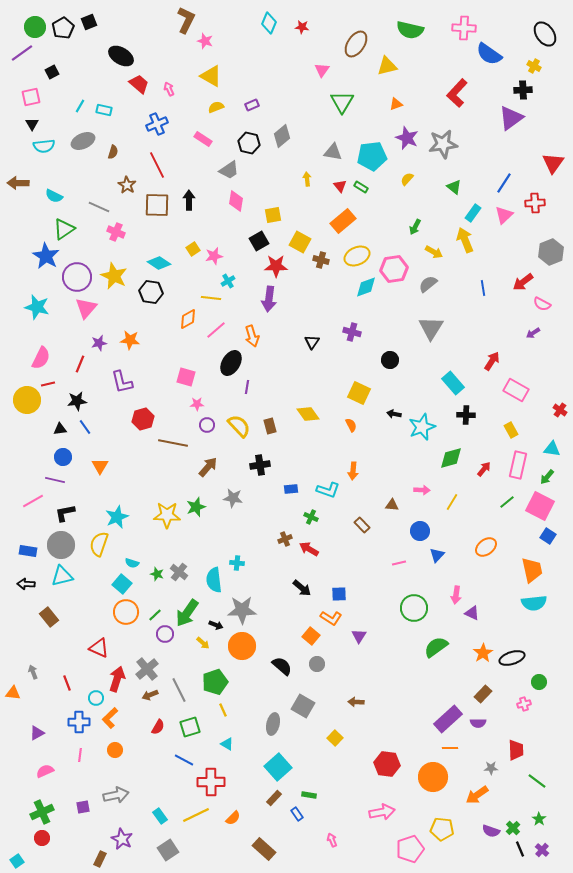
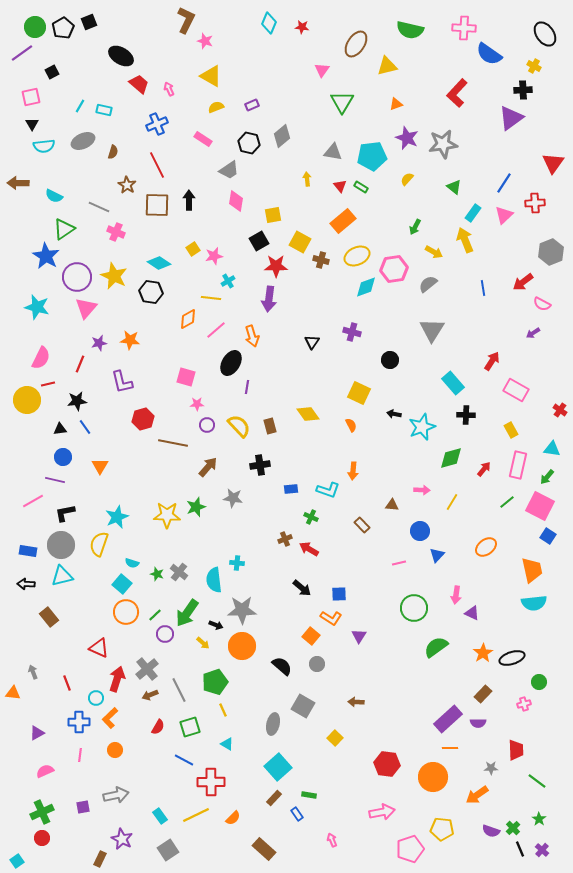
gray triangle at (431, 328): moved 1 px right, 2 px down
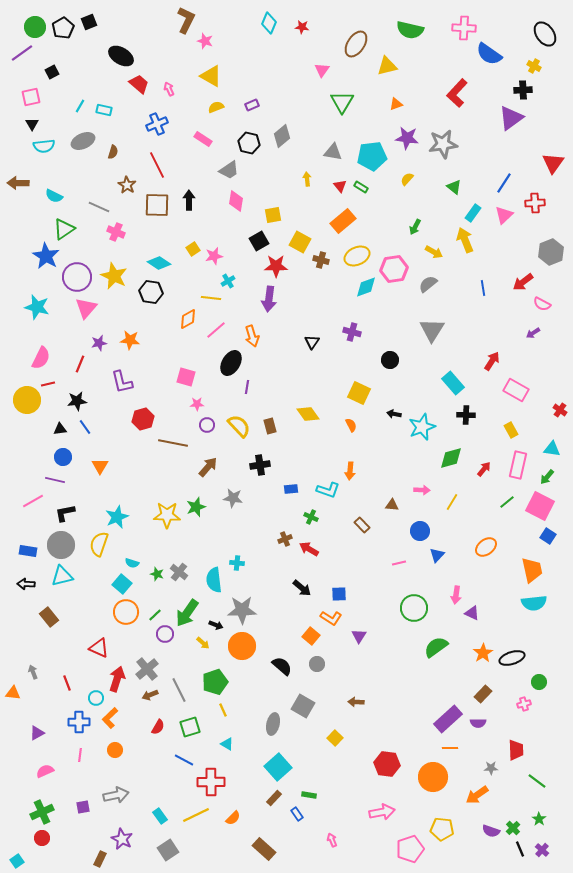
purple star at (407, 138): rotated 15 degrees counterclockwise
orange arrow at (353, 471): moved 3 px left
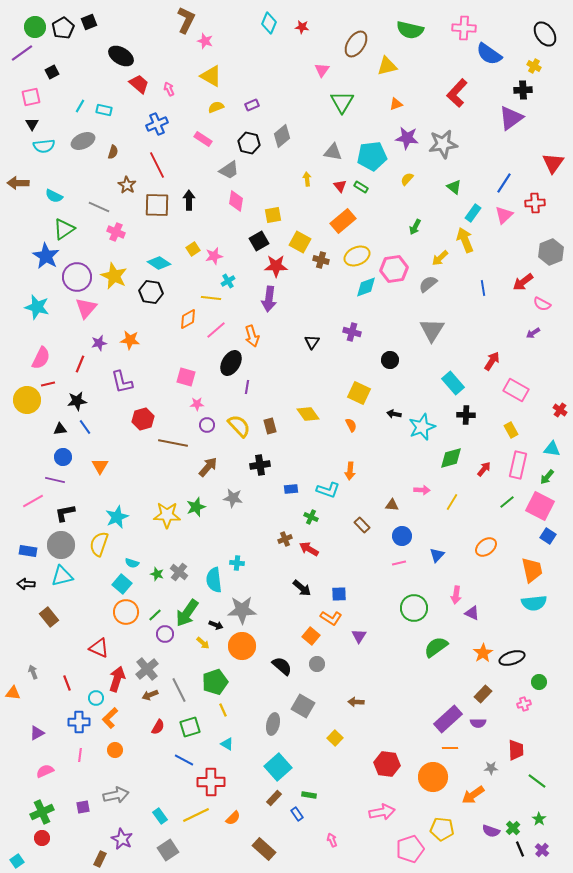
yellow arrow at (434, 252): moved 6 px right, 6 px down; rotated 108 degrees clockwise
blue circle at (420, 531): moved 18 px left, 5 px down
orange arrow at (477, 795): moved 4 px left
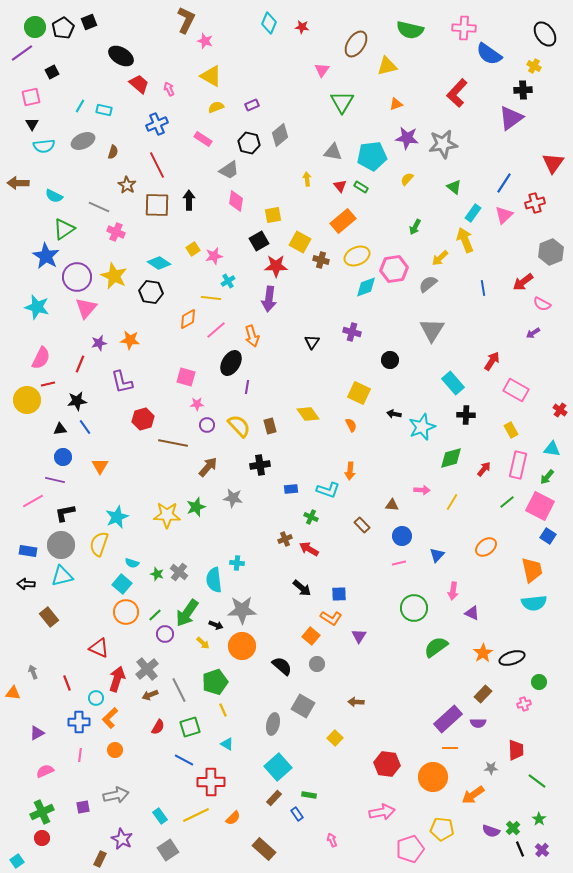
gray diamond at (282, 136): moved 2 px left, 1 px up
red cross at (535, 203): rotated 12 degrees counterclockwise
pink arrow at (456, 595): moved 3 px left, 4 px up
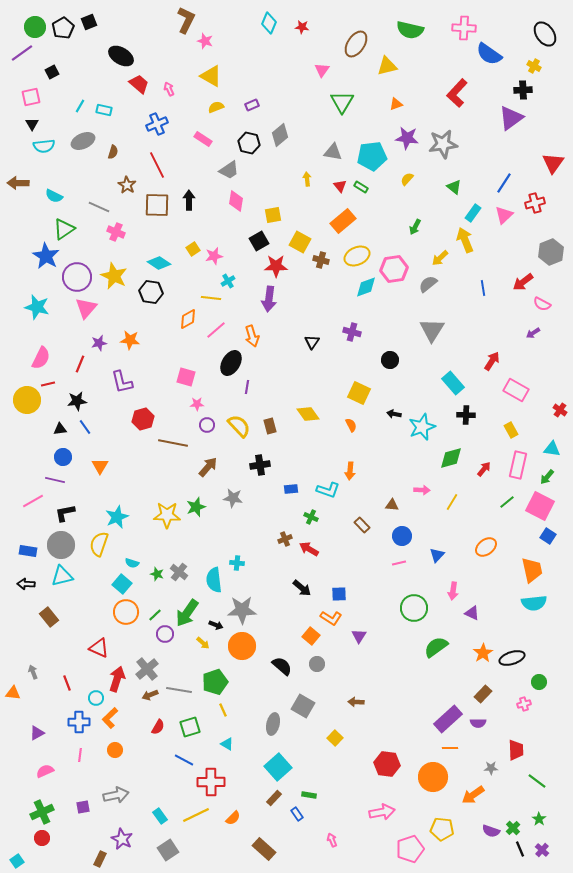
gray line at (179, 690): rotated 55 degrees counterclockwise
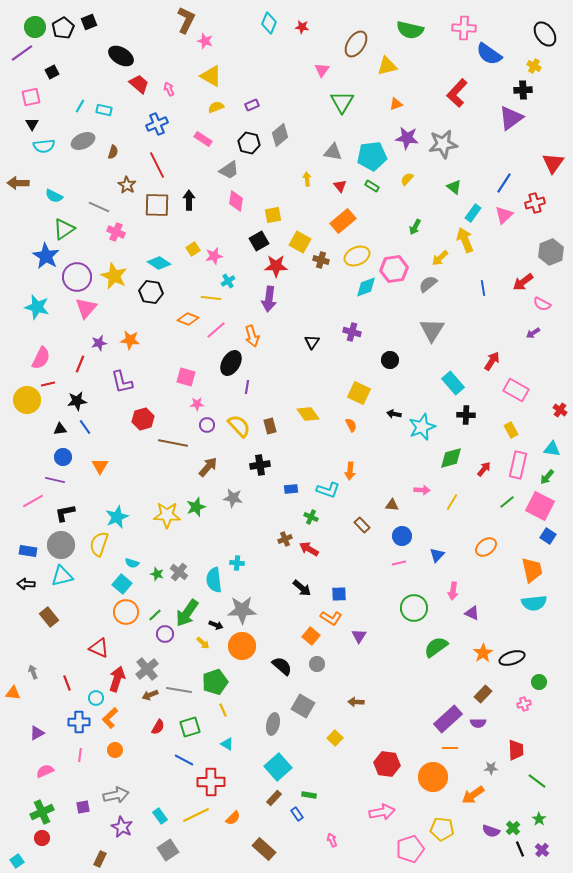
green rectangle at (361, 187): moved 11 px right, 1 px up
orange diamond at (188, 319): rotated 50 degrees clockwise
purple star at (122, 839): moved 12 px up
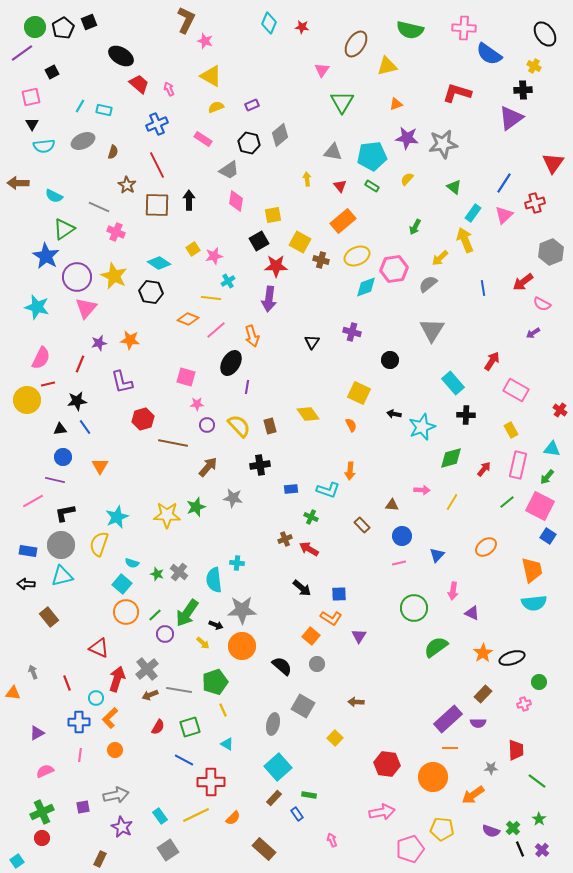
red L-shape at (457, 93): rotated 64 degrees clockwise
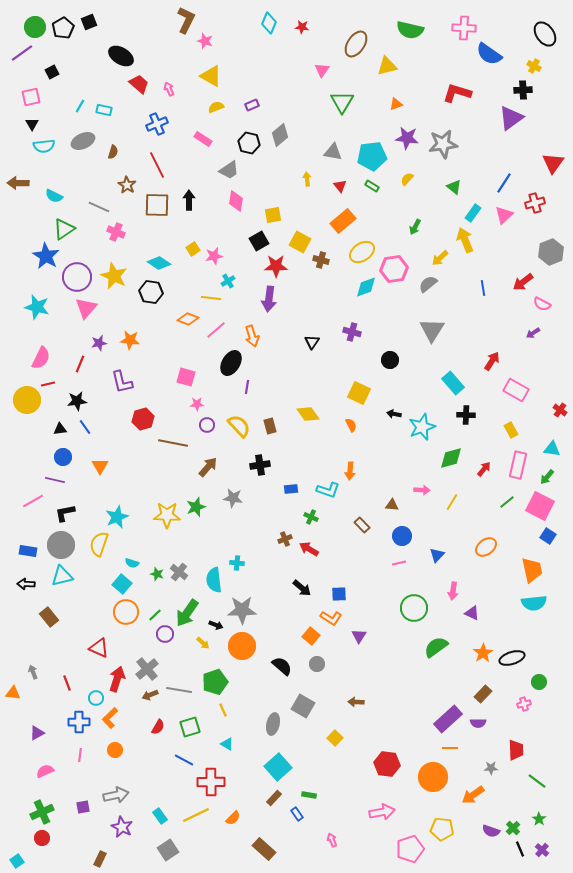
yellow ellipse at (357, 256): moved 5 px right, 4 px up; rotated 10 degrees counterclockwise
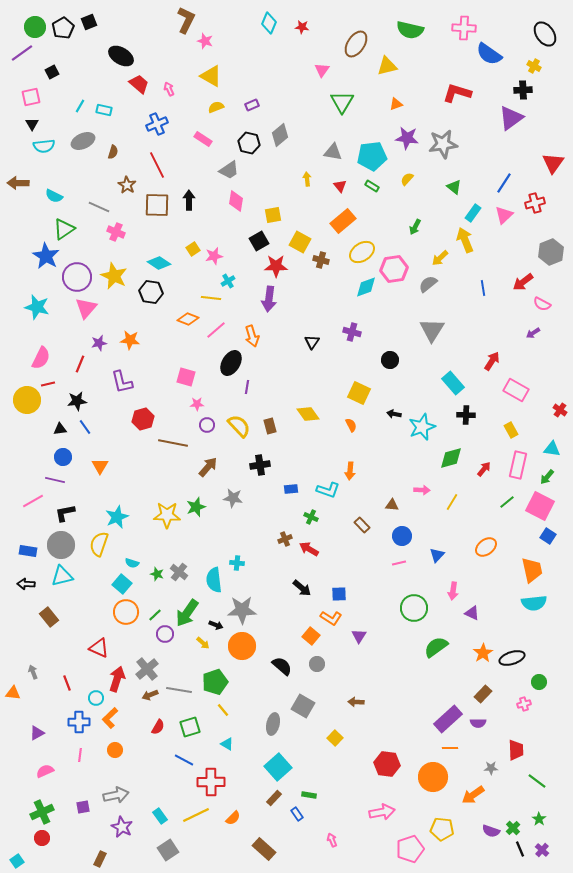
yellow line at (223, 710): rotated 16 degrees counterclockwise
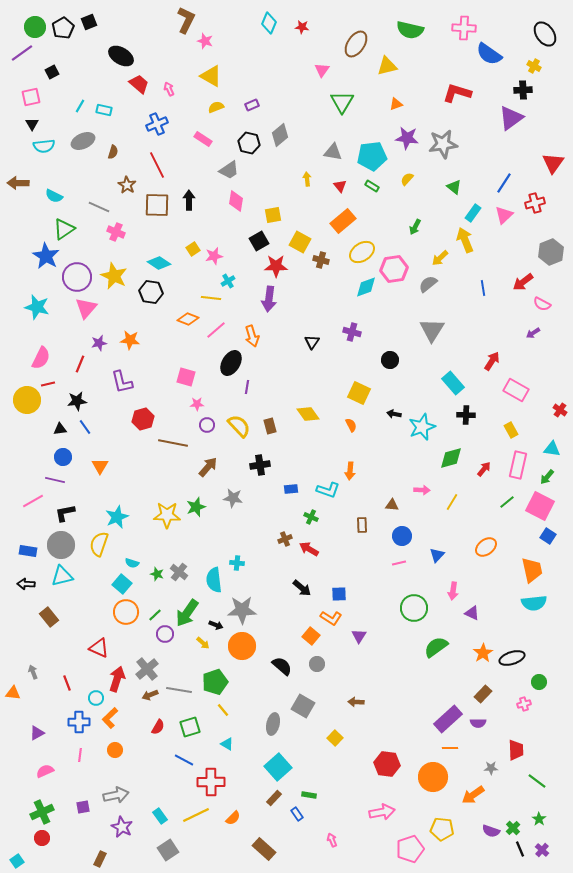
brown rectangle at (362, 525): rotated 42 degrees clockwise
